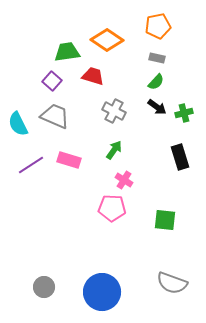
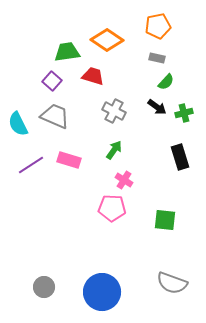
green semicircle: moved 10 px right
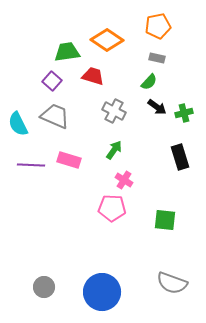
green semicircle: moved 17 px left
purple line: rotated 36 degrees clockwise
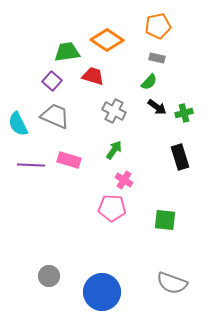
gray circle: moved 5 px right, 11 px up
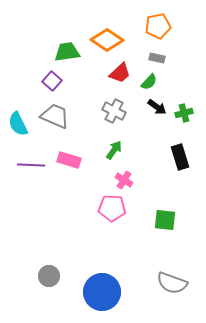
red trapezoid: moved 27 px right, 3 px up; rotated 120 degrees clockwise
